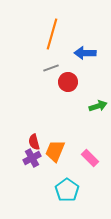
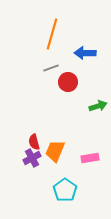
pink rectangle: rotated 54 degrees counterclockwise
cyan pentagon: moved 2 px left
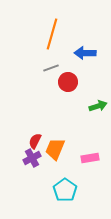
red semicircle: moved 1 px right, 1 px up; rotated 42 degrees clockwise
orange trapezoid: moved 2 px up
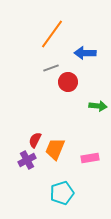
orange line: rotated 20 degrees clockwise
green arrow: rotated 24 degrees clockwise
red semicircle: moved 1 px up
purple cross: moved 5 px left, 2 px down
cyan pentagon: moved 3 px left, 3 px down; rotated 20 degrees clockwise
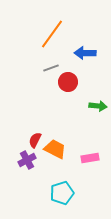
orange trapezoid: rotated 95 degrees clockwise
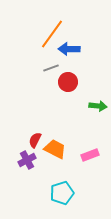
blue arrow: moved 16 px left, 4 px up
pink rectangle: moved 3 px up; rotated 12 degrees counterclockwise
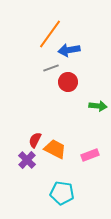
orange line: moved 2 px left
blue arrow: moved 1 px down; rotated 10 degrees counterclockwise
purple cross: rotated 18 degrees counterclockwise
cyan pentagon: rotated 25 degrees clockwise
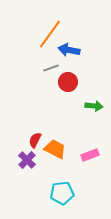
blue arrow: rotated 20 degrees clockwise
green arrow: moved 4 px left
cyan pentagon: rotated 15 degrees counterclockwise
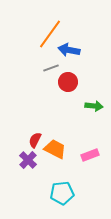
purple cross: moved 1 px right
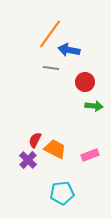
gray line: rotated 28 degrees clockwise
red circle: moved 17 px right
